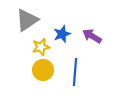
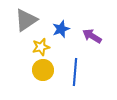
gray triangle: moved 1 px left
blue star: moved 1 px left, 5 px up
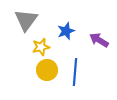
gray triangle: rotated 20 degrees counterclockwise
blue star: moved 5 px right, 2 px down
purple arrow: moved 7 px right, 4 px down
yellow circle: moved 4 px right
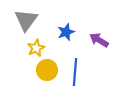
blue star: moved 1 px down
yellow star: moved 5 px left, 1 px down; rotated 12 degrees counterclockwise
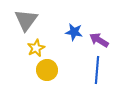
blue star: moved 8 px right; rotated 30 degrees clockwise
blue line: moved 22 px right, 2 px up
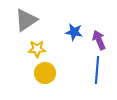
gray triangle: rotated 20 degrees clockwise
purple arrow: rotated 36 degrees clockwise
yellow star: moved 1 px right, 1 px down; rotated 24 degrees clockwise
yellow circle: moved 2 px left, 3 px down
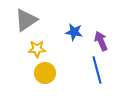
purple arrow: moved 2 px right, 1 px down
blue line: rotated 20 degrees counterclockwise
